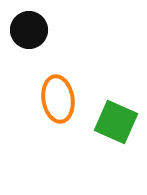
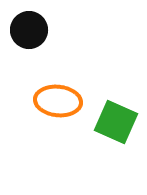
orange ellipse: moved 2 px down; rotated 75 degrees counterclockwise
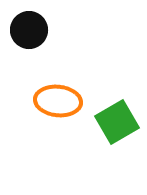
green square: moved 1 px right; rotated 36 degrees clockwise
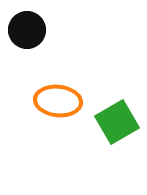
black circle: moved 2 px left
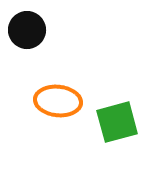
green square: rotated 15 degrees clockwise
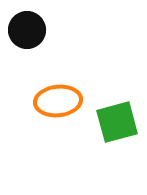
orange ellipse: rotated 12 degrees counterclockwise
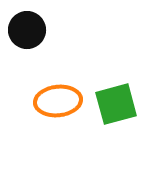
green square: moved 1 px left, 18 px up
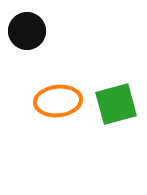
black circle: moved 1 px down
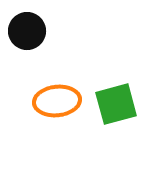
orange ellipse: moved 1 px left
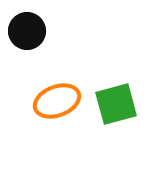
orange ellipse: rotated 15 degrees counterclockwise
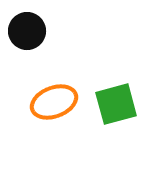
orange ellipse: moved 3 px left, 1 px down
